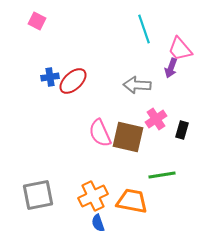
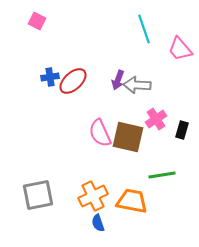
purple arrow: moved 53 px left, 12 px down
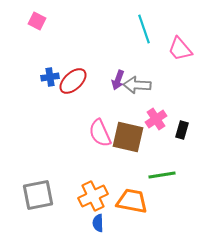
blue semicircle: rotated 18 degrees clockwise
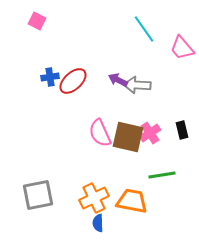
cyan line: rotated 16 degrees counterclockwise
pink trapezoid: moved 2 px right, 1 px up
purple arrow: rotated 96 degrees clockwise
pink cross: moved 6 px left, 14 px down
black rectangle: rotated 30 degrees counterclockwise
orange cross: moved 1 px right, 2 px down
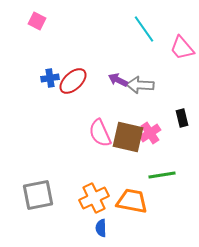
blue cross: moved 1 px down
gray arrow: moved 3 px right
black rectangle: moved 12 px up
blue semicircle: moved 3 px right, 5 px down
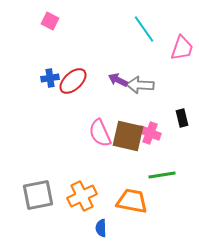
pink square: moved 13 px right
pink trapezoid: rotated 120 degrees counterclockwise
pink cross: rotated 35 degrees counterclockwise
brown square: moved 1 px up
orange cross: moved 12 px left, 2 px up
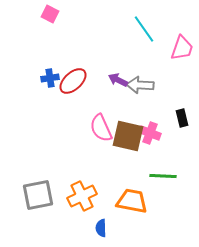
pink square: moved 7 px up
pink semicircle: moved 1 px right, 5 px up
green line: moved 1 px right, 1 px down; rotated 12 degrees clockwise
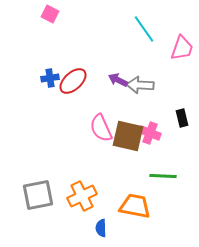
orange trapezoid: moved 3 px right, 5 px down
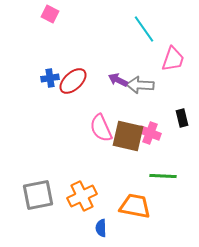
pink trapezoid: moved 9 px left, 11 px down
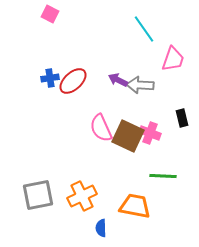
brown square: rotated 12 degrees clockwise
